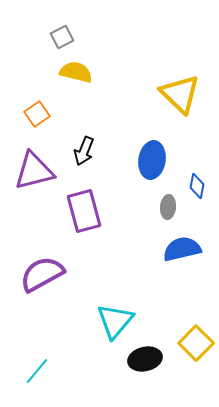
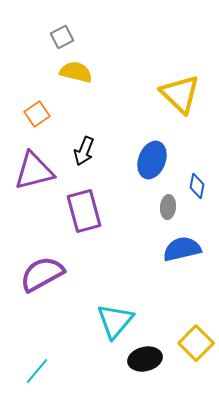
blue ellipse: rotated 12 degrees clockwise
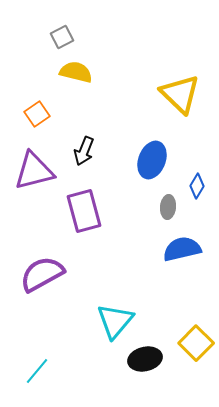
blue diamond: rotated 20 degrees clockwise
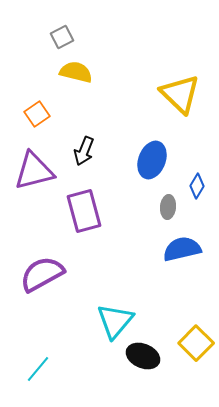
black ellipse: moved 2 px left, 3 px up; rotated 36 degrees clockwise
cyan line: moved 1 px right, 2 px up
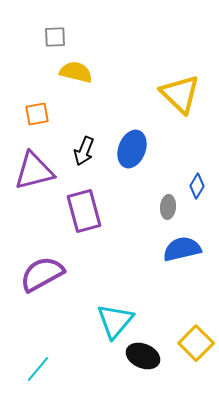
gray square: moved 7 px left; rotated 25 degrees clockwise
orange square: rotated 25 degrees clockwise
blue ellipse: moved 20 px left, 11 px up
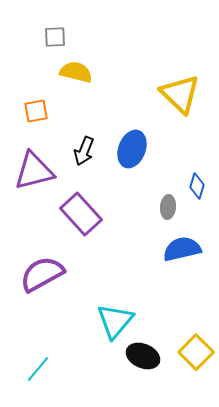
orange square: moved 1 px left, 3 px up
blue diamond: rotated 15 degrees counterclockwise
purple rectangle: moved 3 px left, 3 px down; rotated 27 degrees counterclockwise
yellow square: moved 9 px down
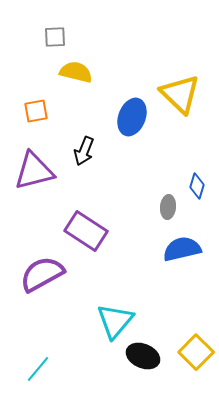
blue ellipse: moved 32 px up
purple rectangle: moved 5 px right, 17 px down; rotated 15 degrees counterclockwise
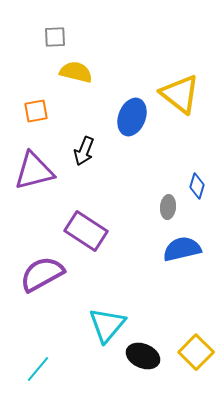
yellow triangle: rotated 6 degrees counterclockwise
cyan triangle: moved 8 px left, 4 px down
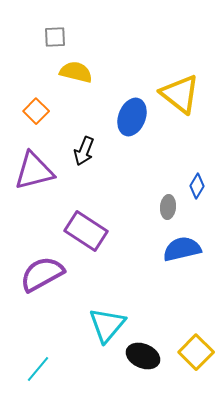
orange square: rotated 35 degrees counterclockwise
blue diamond: rotated 15 degrees clockwise
